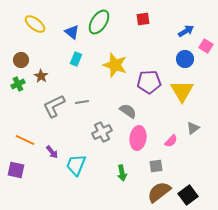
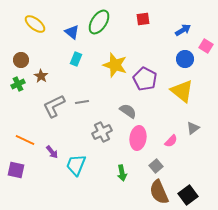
blue arrow: moved 3 px left, 1 px up
purple pentagon: moved 4 px left, 3 px up; rotated 30 degrees clockwise
yellow triangle: rotated 20 degrees counterclockwise
gray square: rotated 32 degrees counterclockwise
brown semicircle: rotated 75 degrees counterclockwise
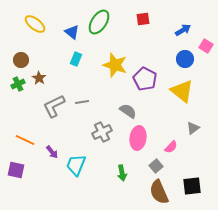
brown star: moved 2 px left, 2 px down
pink semicircle: moved 6 px down
black square: moved 4 px right, 9 px up; rotated 30 degrees clockwise
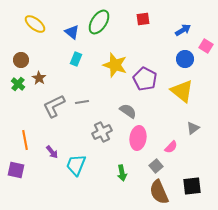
green cross: rotated 24 degrees counterclockwise
orange line: rotated 54 degrees clockwise
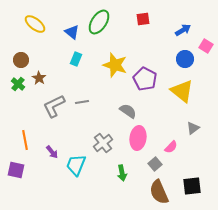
gray cross: moved 1 px right, 11 px down; rotated 12 degrees counterclockwise
gray square: moved 1 px left, 2 px up
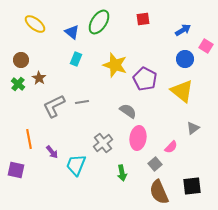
orange line: moved 4 px right, 1 px up
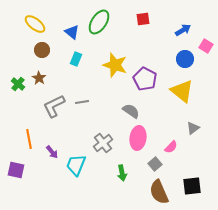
brown circle: moved 21 px right, 10 px up
gray semicircle: moved 3 px right
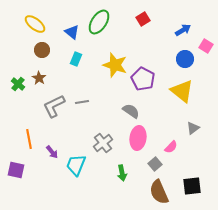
red square: rotated 24 degrees counterclockwise
purple pentagon: moved 2 px left
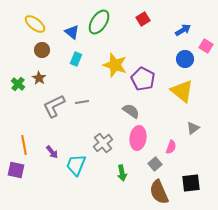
orange line: moved 5 px left, 6 px down
pink semicircle: rotated 24 degrees counterclockwise
black square: moved 1 px left, 3 px up
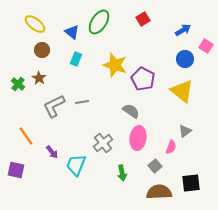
gray triangle: moved 8 px left, 3 px down
orange line: moved 2 px right, 9 px up; rotated 24 degrees counterclockwise
gray square: moved 2 px down
brown semicircle: rotated 110 degrees clockwise
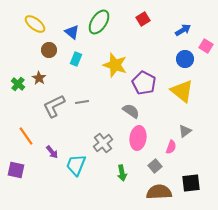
brown circle: moved 7 px right
purple pentagon: moved 1 px right, 4 px down
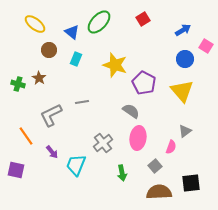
green ellipse: rotated 10 degrees clockwise
green cross: rotated 24 degrees counterclockwise
yellow triangle: rotated 10 degrees clockwise
gray L-shape: moved 3 px left, 9 px down
